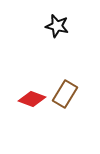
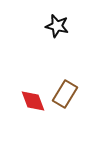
red diamond: moved 1 px right, 2 px down; rotated 48 degrees clockwise
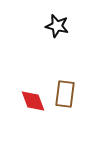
brown rectangle: rotated 24 degrees counterclockwise
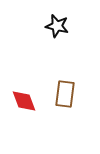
red diamond: moved 9 px left
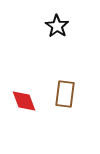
black star: rotated 20 degrees clockwise
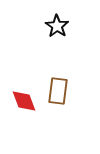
brown rectangle: moved 7 px left, 3 px up
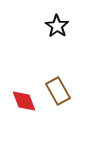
brown rectangle: rotated 36 degrees counterclockwise
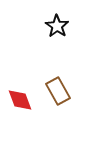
red diamond: moved 4 px left, 1 px up
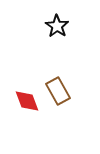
red diamond: moved 7 px right, 1 px down
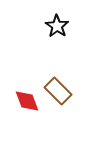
brown rectangle: rotated 16 degrees counterclockwise
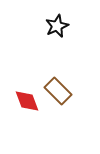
black star: rotated 15 degrees clockwise
